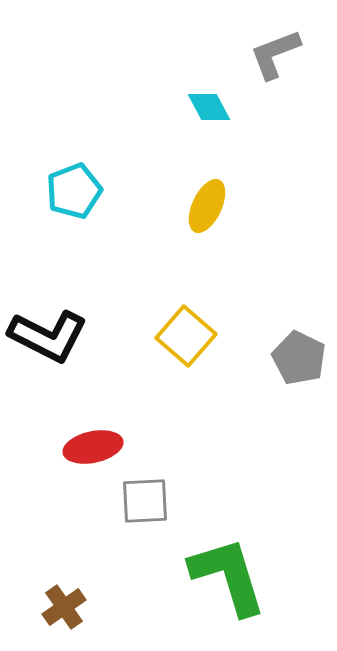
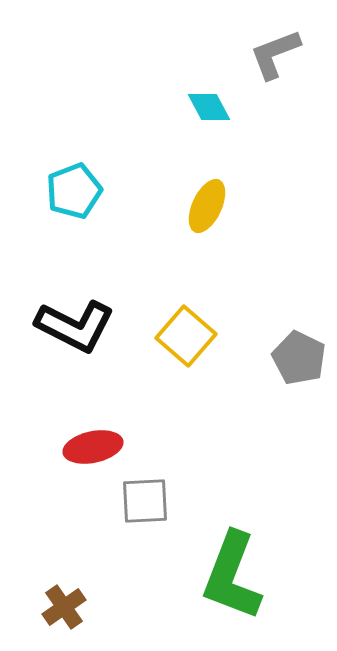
black L-shape: moved 27 px right, 10 px up
green L-shape: moved 4 px right; rotated 142 degrees counterclockwise
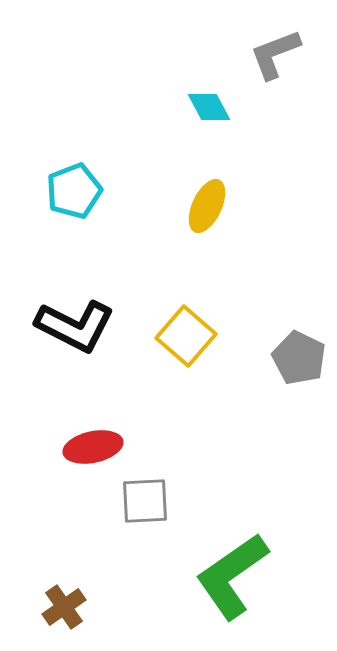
green L-shape: rotated 34 degrees clockwise
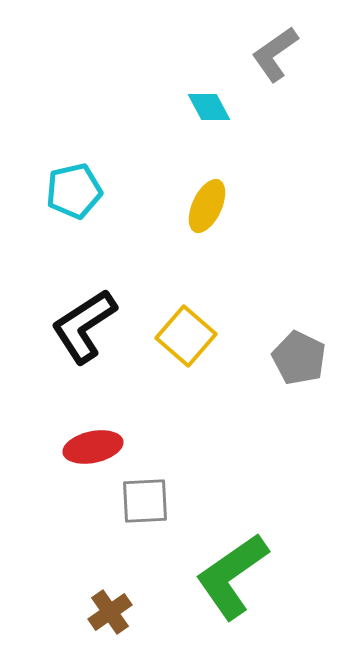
gray L-shape: rotated 14 degrees counterclockwise
cyan pentagon: rotated 8 degrees clockwise
black L-shape: moved 9 px right; rotated 120 degrees clockwise
brown cross: moved 46 px right, 5 px down
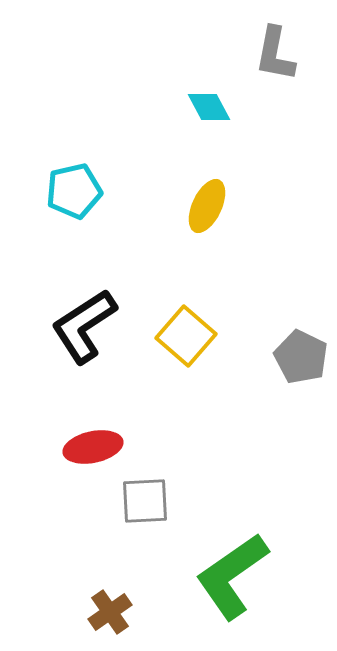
gray L-shape: rotated 44 degrees counterclockwise
gray pentagon: moved 2 px right, 1 px up
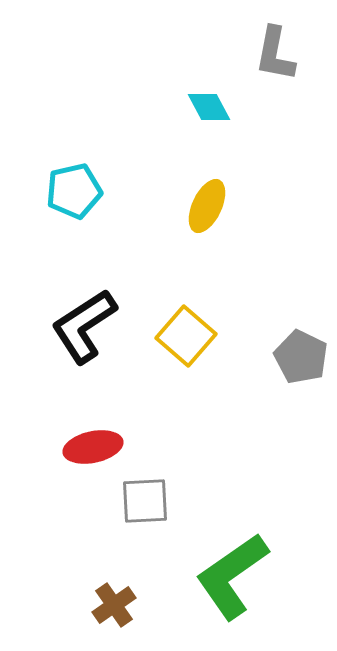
brown cross: moved 4 px right, 7 px up
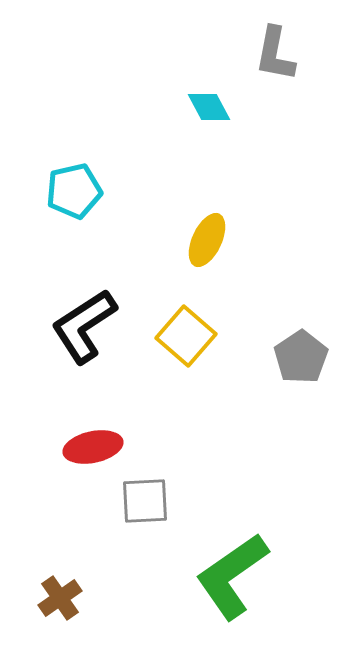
yellow ellipse: moved 34 px down
gray pentagon: rotated 12 degrees clockwise
brown cross: moved 54 px left, 7 px up
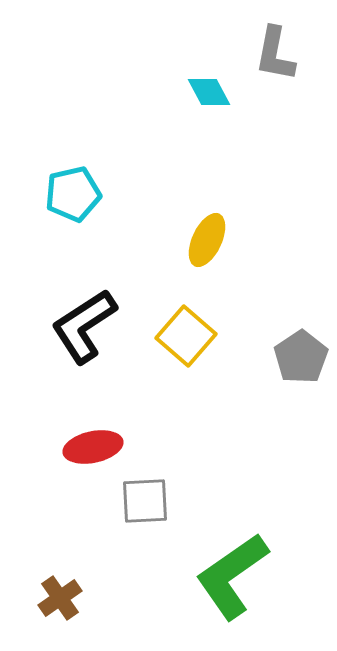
cyan diamond: moved 15 px up
cyan pentagon: moved 1 px left, 3 px down
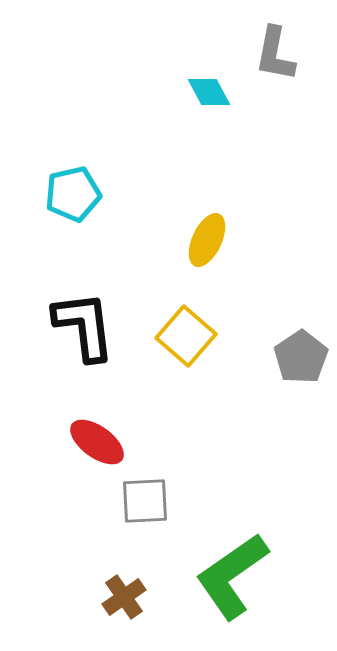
black L-shape: rotated 116 degrees clockwise
red ellipse: moved 4 px right, 5 px up; rotated 48 degrees clockwise
brown cross: moved 64 px right, 1 px up
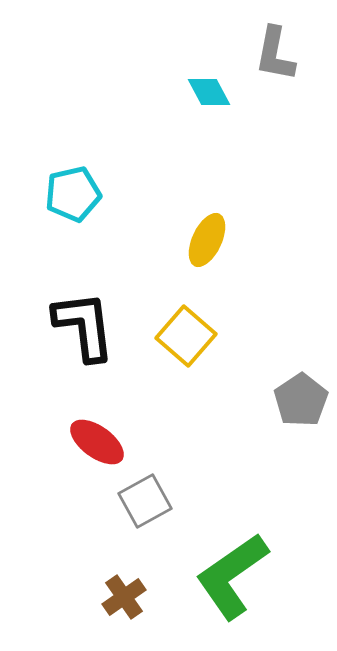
gray pentagon: moved 43 px down
gray square: rotated 26 degrees counterclockwise
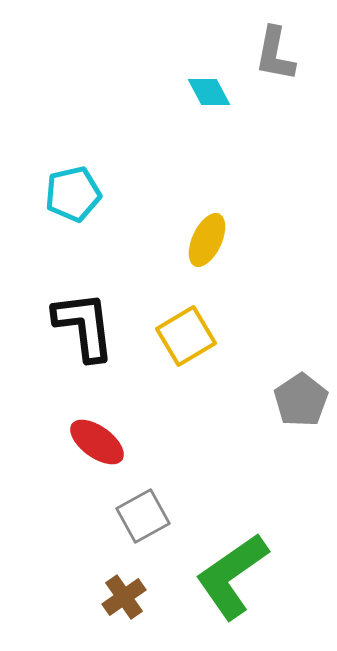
yellow square: rotated 18 degrees clockwise
gray square: moved 2 px left, 15 px down
